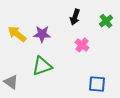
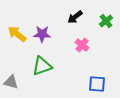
black arrow: rotated 35 degrees clockwise
gray triangle: rotated 21 degrees counterclockwise
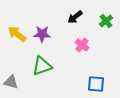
blue square: moved 1 px left
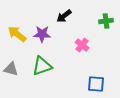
black arrow: moved 11 px left, 1 px up
green cross: rotated 32 degrees clockwise
gray triangle: moved 13 px up
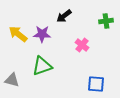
yellow arrow: moved 1 px right
gray triangle: moved 1 px right, 11 px down
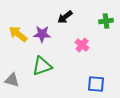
black arrow: moved 1 px right, 1 px down
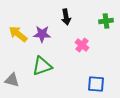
black arrow: moved 1 px right; rotated 63 degrees counterclockwise
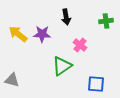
pink cross: moved 2 px left
green triangle: moved 20 px right; rotated 15 degrees counterclockwise
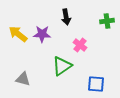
green cross: moved 1 px right
gray triangle: moved 11 px right, 1 px up
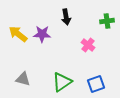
pink cross: moved 8 px right
green triangle: moved 16 px down
blue square: rotated 24 degrees counterclockwise
